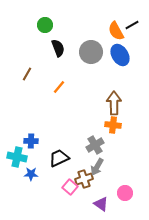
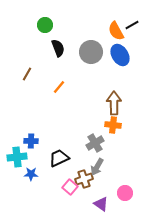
gray cross: moved 2 px up
cyan cross: rotated 18 degrees counterclockwise
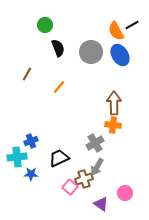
blue cross: rotated 24 degrees counterclockwise
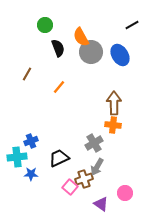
orange semicircle: moved 35 px left, 6 px down
gray cross: moved 1 px left
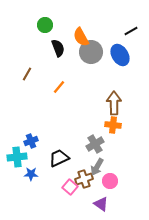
black line: moved 1 px left, 6 px down
gray cross: moved 1 px right, 1 px down
pink circle: moved 15 px left, 12 px up
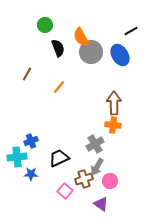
pink square: moved 5 px left, 4 px down
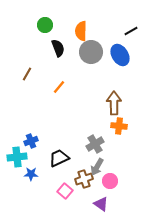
orange semicircle: moved 6 px up; rotated 30 degrees clockwise
orange cross: moved 6 px right, 1 px down
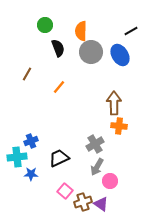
brown cross: moved 1 px left, 23 px down
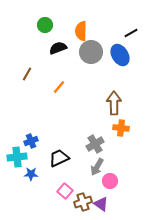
black line: moved 2 px down
black semicircle: rotated 90 degrees counterclockwise
orange cross: moved 2 px right, 2 px down
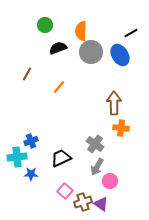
gray cross: rotated 24 degrees counterclockwise
black trapezoid: moved 2 px right
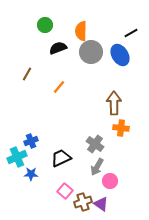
cyan cross: rotated 18 degrees counterclockwise
